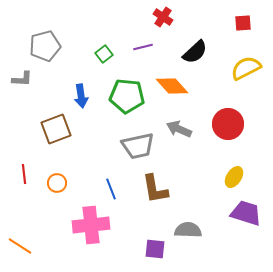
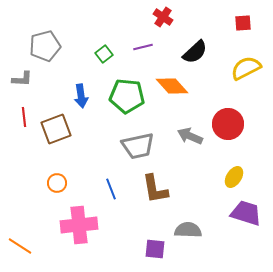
gray arrow: moved 11 px right, 7 px down
red line: moved 57 px up
pink cross: moved 12 px left
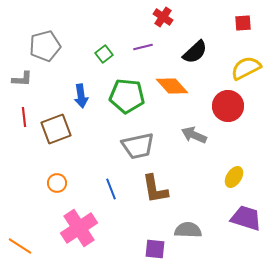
red circle: moved 18 px up
gray arrow: moved 4 px right, 1 px up
purple trapezoid: moved 5 px down
pink cross: moved 3 px down; rotated 27 degrees counterclockwise
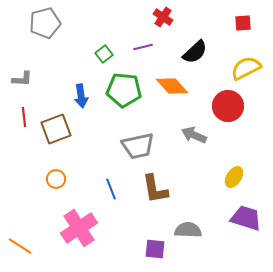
gray pentagon: moved 23 px up
green pentagon: moved 3 px left, 6 px up
orange circle: moved 1 px left, 4 px up
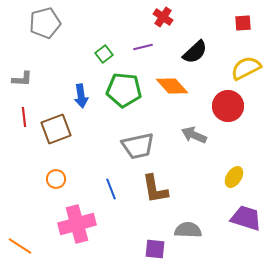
pink cross: moved 2 px left, 4 px up; rotated 18 degrees clockwise
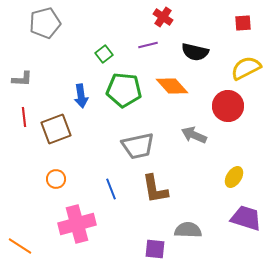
purple line: moved 5 px right, 2 px up
black semicircle: rotated 56 degrees clockwise
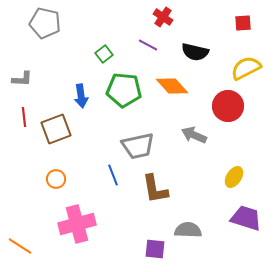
gray pentagon: rotated 28 degrees clockwise
purple line: rotated 42 degrees clockwise
blue line: moved 2 px right, 14 px up
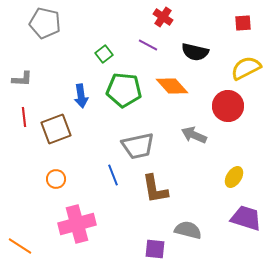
gray semicircle: rotated 12 degrees clockwise
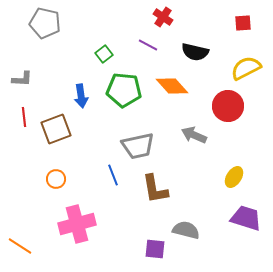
gray semicircle: moved 2 px left
